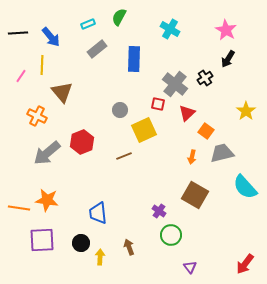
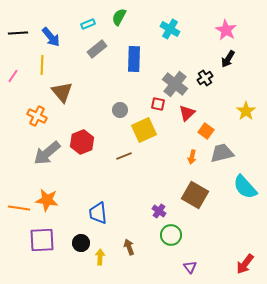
pink line: moved 8 px left
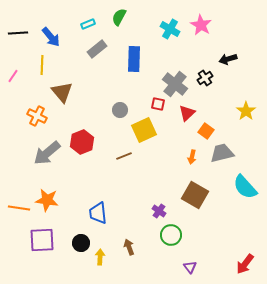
pink star: moved 25 px left, 5 px up
black arrow: rotated 42 degrees clockwise
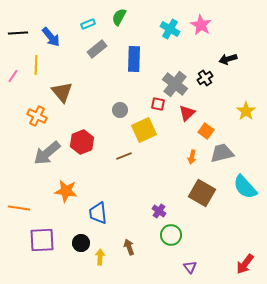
yellow line: moved 6 px left
brown square: moved 7 px right, 2 px up
orange star: moved 19 px right, 9 px up
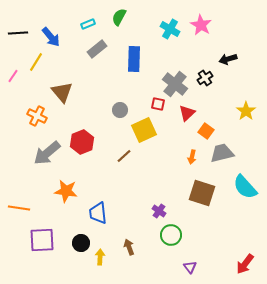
yellow line: moved 3 px up; rotated 30 degrees clockwise
brown line: rotated 21 degrees counterclockwise
brown square: rotated 12 degrees counterclockwise
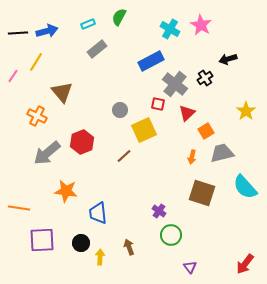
blue arrow: moved 4 px left, 6 px up; rotated 65 degrees counterclockwise
blue rectangle: moved 17 px right, 2 px down; rotated 60 degrees clockwise
orange square: rotated 21 degrees clockwise
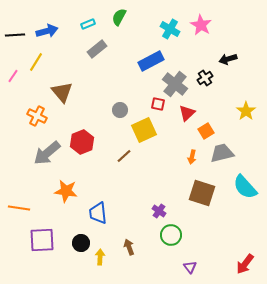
black line: moved 3 px left, 2 px down
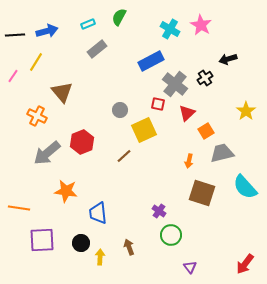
orange arrow: moved 3 px left, 4 px down
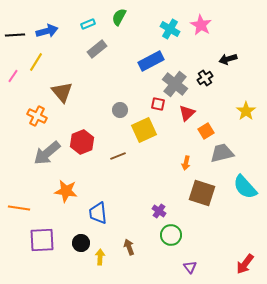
brown line: moved 6 px left; rotated 21 degrees clockwise
orange arrow: moved 3 px left, 2 px down
